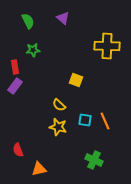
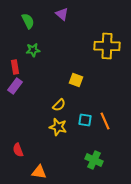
purple triangle: moved 1 px left, 4 px up
yellow semicircle: rotated 88 degrees counterclockwise
orange triangle: moved 3 px down; rotated 21 degrees clockwise
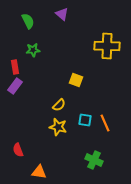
orange line: moved 2 px down
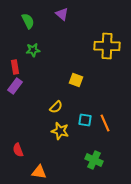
yellow semicircle: moved 3 px left, 2 px down
yellow star: moved 2 px right, 4 px down
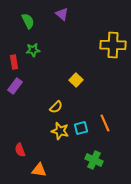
yellow cross: moved 6 px right, 1 px up
red rectangle: moved 1 px left, 5 px up
yellow square: rotated 24 degrees clockwise
cyan square: moved 4 px left, 8 px down; rotated 24 degrees counterclockwise
red semicircle: moved 2 px right
orange triangle: moved 2 px up
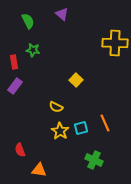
yellow cross: moved 2 px right, 2 px up
green star: rotated 16 degrees clockwise
yellow semicircle: rotated 72 degrees clockwise
yellow star: rotated 18 degrees clockwise
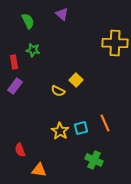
yellow semicircle: moved 2 px right, 16 px up
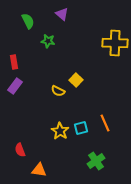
green star: moved 15 px right, 9 px up
green cross: moved 2 px right, 1 px down; rotated 30 degrees clockwise
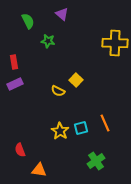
purple rectangle: moved 2 px up; rotated 28 degrees clockwise
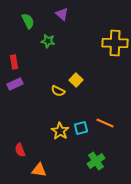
orange line: rotated 42 degrees counterclockwise
